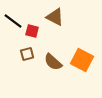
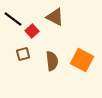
black line: moved 2 px up
red square: rotated 32 degrees clockwise
brown square: moved 4 px left
brown semicircle: moved 1 px left, 1 px up; rotated 138 degrees counterclockwise
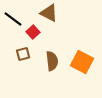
brown triangle: moved 6 px left, 4 px up
red square: moved 1 px right, 1 px down
orange square: moved 2 px down
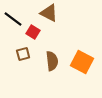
red square: rotated 16 degrees counterclockwise
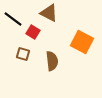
brown square: rotated 32 degrees clockwise
orange square: moved 20 px up
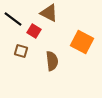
red square: moved 1 px right, 1 px up
brown square: moved 2 px left, 3 px up
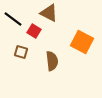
brown square: moved 1 px down
